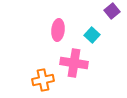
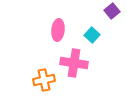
orange cross: moved 1 px right
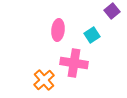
cyan square: rotated 14 degrees clockwise
orange cross: rotated 30 degrees counterclockwise
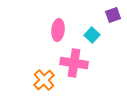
purple square: moved 1 px right, 4 px down; rotated 21 degrees clockwise
cyan square: rotated 14 degrees counterclockwise
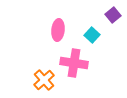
purple square: rotated 21 degrees counterclockwise
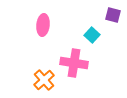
purple square: rotated 35 degrees counterclockwise
pink ellipse: moved 15 px left, 5 px up
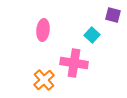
pink ellipse: moved 5 px down
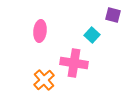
pink ellipse: moved 3 px left, 1 px down
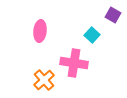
purple square: rotated 14 degrees clockwise
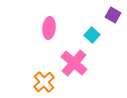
pink ellipse: moved 9 px right, 3 px up
pink cross: rotated 32 degrees clockwise
orange cross: moved 2 px down
